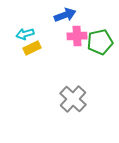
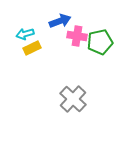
blue arrow: moved 5 px left, 6 px down
pink cross: rotated 12 degrees clockwise
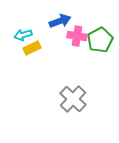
cyan arrow: moved 2 px left, 1 px down
green pentagon: moved 2 px up; rotated 15 degrees counterclockwise
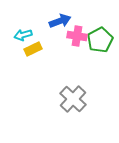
yellow rectangle: moved 1 px right, 1 px down
